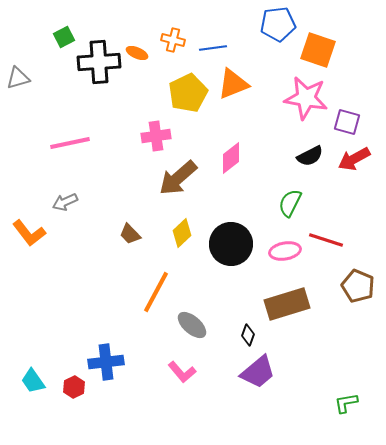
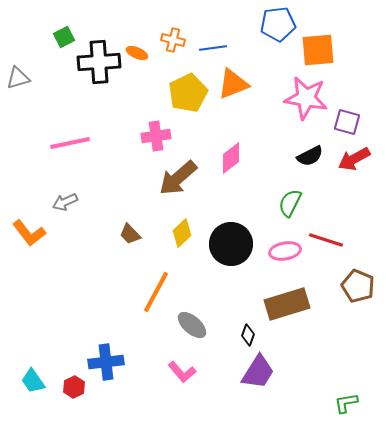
orange square: rotated 24 degrees counterclockwise
purple trapezoid: rotated 18 degrees counterclockwise
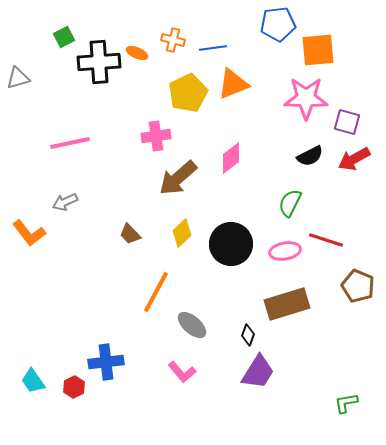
pink star: rotated 9 degrees counterclockwise
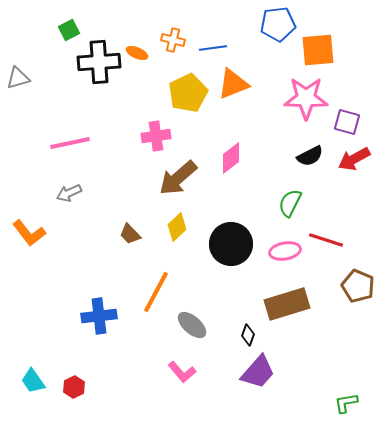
green square: moved 5 px right, 7 px up
gray arrow: moved 4 px right, 9 px up
yellow diamond: moved 5 px left, 6 px up
blue cross: moved 7 px left, 46 px up
purple trapezoid: rotated 9 degrees clockwise
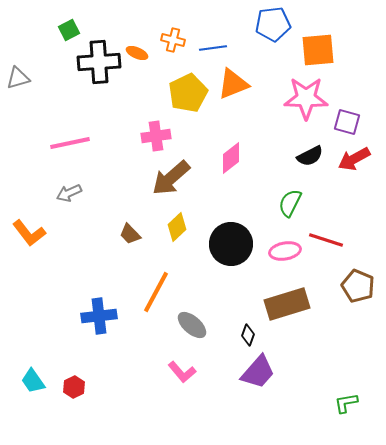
blue pentagon: moved 5 px left
brown arrow: moved 7 px left
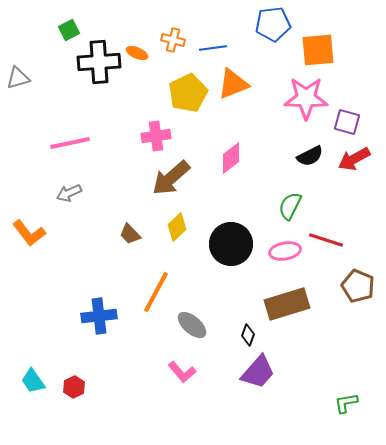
green semicircle: moved 3 px down
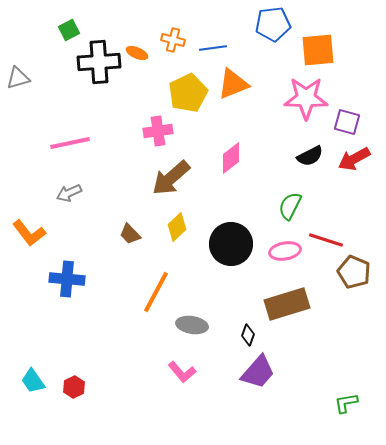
pink cross: moved 2 px right, 5 px up
brown pentagon: moved 4 px left, 14 px up
blue cross: moved 32 px left, 37 px up; rotated 12 degrees clockwise
gray ellipse: rotated 32 degrees counterclockwise
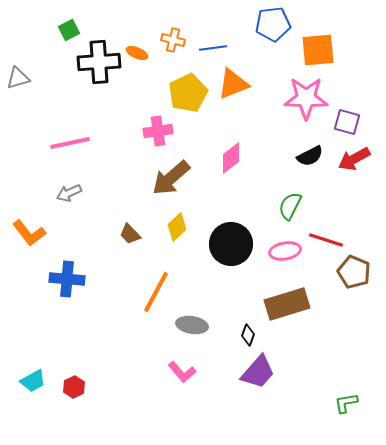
cyan trapezoid: rotated 84 degrees counterclockwise
